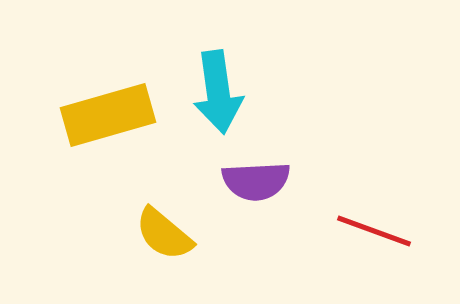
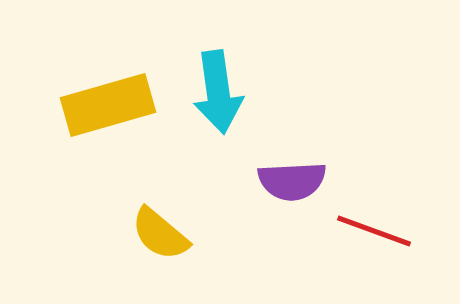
yellow rectangle: moved 10 px up
purple semicircle: moved 36 px right
yellow semicircle: moved 4 px left
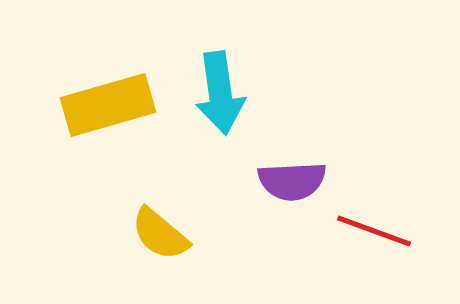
cyan arrow: moved 2 px right, 1 px down
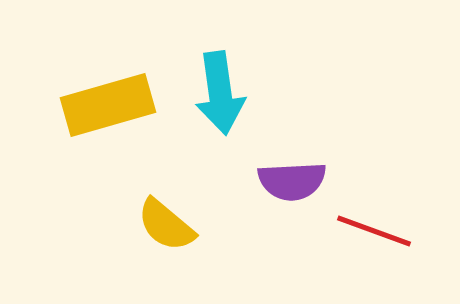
yellow semicircle: moved 6 px right, 9 px up
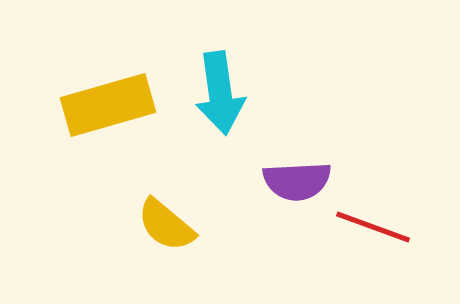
purple semicircle: moved 5 px right
red line: moved 1 px left, 4 px up
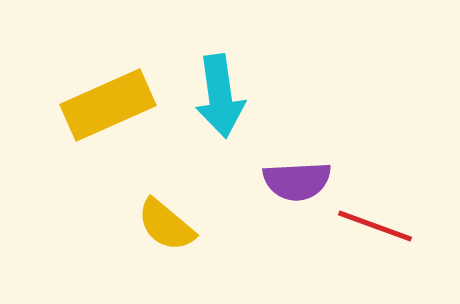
cyan arrow: moved 3 px down
yellow rectangle: rotated 8 degrees counterclockwise
red line: moved 2 px right, 1 px up
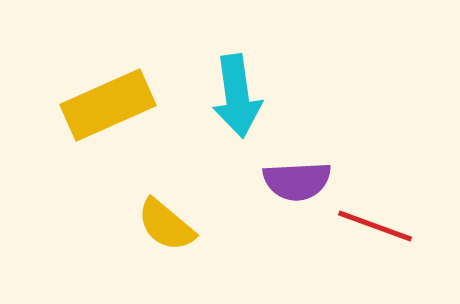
cyan arrow: moved 17 px right
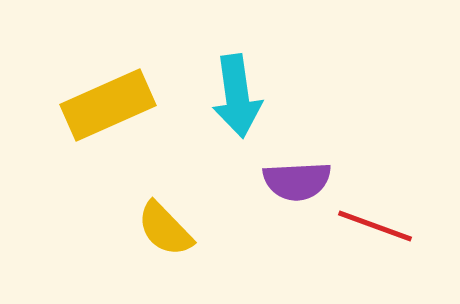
yellow semicircle: moved 1 px left, 4 px down; rotated 6 degrees clockwise
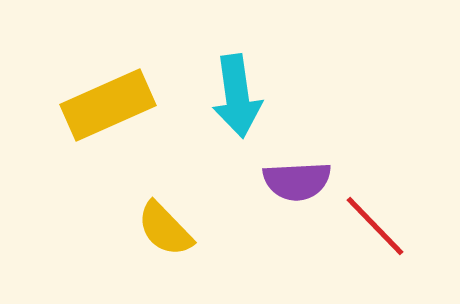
red line: rotated 26 degrees clockwise
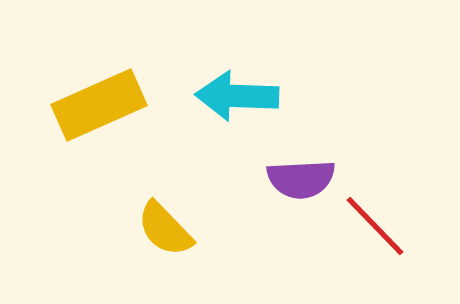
cyan arrow: rotated 100 degrees clockwise
yellow rectangle: moved 9 px left
purple semicircle: moved 4 px right, 2 px up
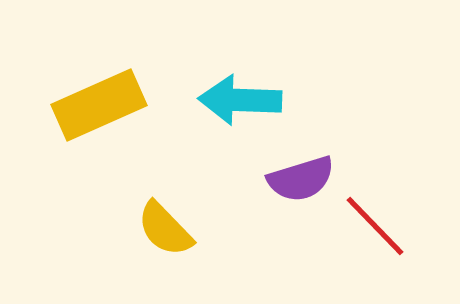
cyan arrow: moved 3 px right, 4 px down
purple semicircle: rotated 14 degrees counterclockwise
